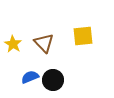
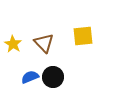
black circle: moved 3 px up
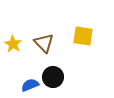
yellow square: rotated 15 degrees clockwise
blue semicircle: moved 8 px down
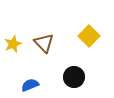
yellow square: moved 6 px right; rotated 35 degrees clockwise
yellow star: rotated 18 degrees clockwise
black circle: moved 21 px right
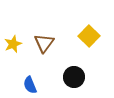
brown triangle: rotated 20 degrees clockwise
blue semicircle: rotated 90 degrees counterclockwise
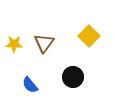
yellow star: moved 1 px right; rotated 24 degrees clockwise
black circle: moved 1 px left
blue semicircle: rotated 18 degrees counterclockwise
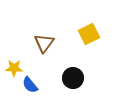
yellow square: moved 2 px up; rotated 20 degrees clockwise
yellow star: moved 24 px down
black circle: moved 1 px down
